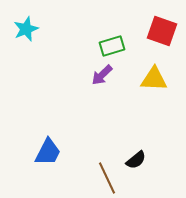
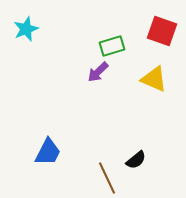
purple arrow: moved 4 px left, 3 px up
yellow triangle: rotated 20 degrees clockwise
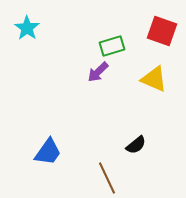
cyan star: moved 1 px right, 1 px up; rotated 15 degrees counterclockwise
blue trapezoid: rotated 8 degrees clockwise
black semicircle: moved 15 px up
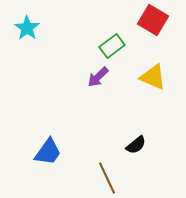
red square: moved 9 px left, 11 px up; rotated 12 degrees clockwise
green rectangle: rotated 20 degrees counterclockwise
purple arrow: moved 5 px down
yellow triangle: moved 1 px left, 2 px up
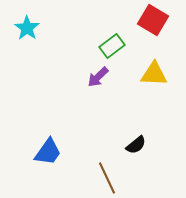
yellow triangle: moved 1 px right, 3 px up; rotated 20 degrees counterclockwise
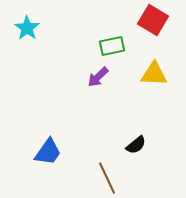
green rectangle: rotated 25 degrees clockwise
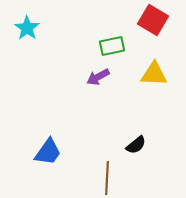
purple arrow: rotated 15 degrees clockwise
brown line: rotated 28 degrees clockwise
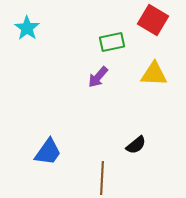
green rectangle: moved 4 px up
purple arrow: rotated 20 degrees counterclockwise
brown line: moved 5 px left
